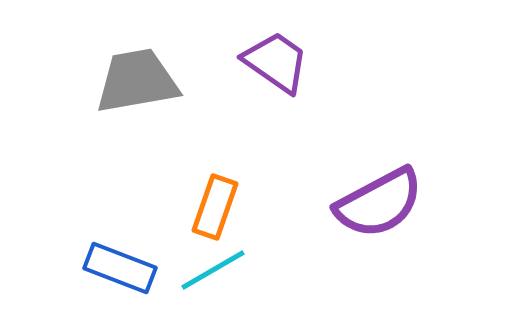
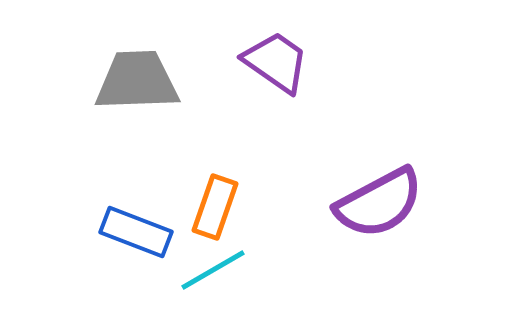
gray trapezoid: rotated 8 degrees clockwise
blue rectangle: moved 16 px right, 36 px up
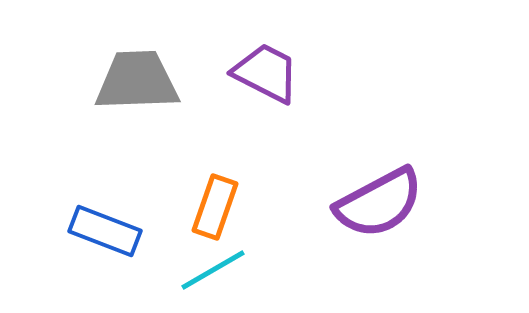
purple trapezoid: moved 10 px left, 11 px down; rotated 8 degrees counterclockwise
blue rectangle: moved 31 px left, 1 px up
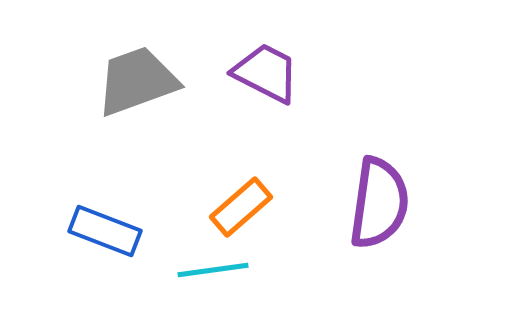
gray trapezoid: rotated 18 degrees counterclockwise
purple semicircle: rotated 54 degrees counterclockwise
orange rectangle: moved 26 px right; rotated 30 degrees clockwise
cyan line: rotated 22 degrees clockwise
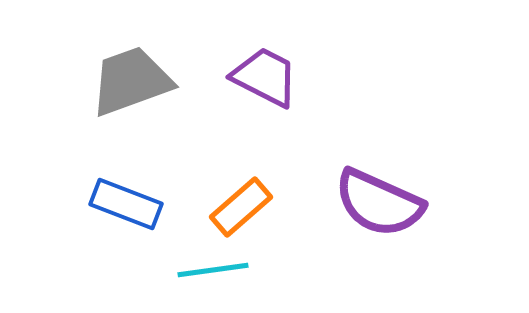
purple trapezoid: moved 1 px left, 4 px down
gray trapezoid: moved 6 px left
purple semicircle: rotated 106 degrees clockwise
blue rectangle: moved 21 px right, 27 px up
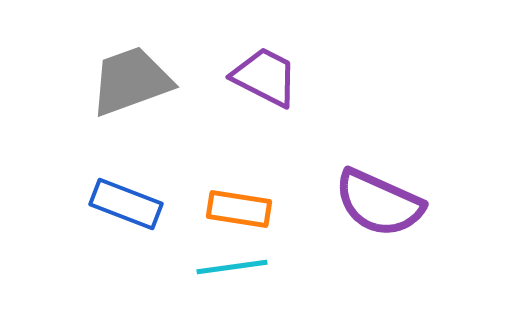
orange rectangle: moved 2 px left, 2 px down; rotated 50 degrees clockwise
cyan line: moved 19 px right, 3 px up
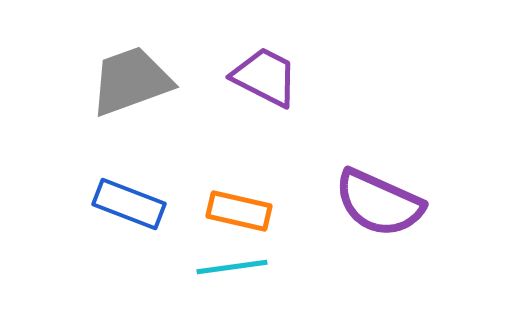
blue rectangle: moved 3 px right
orange rectangle: moved 2 px down; rotated 4 degrees clockwise
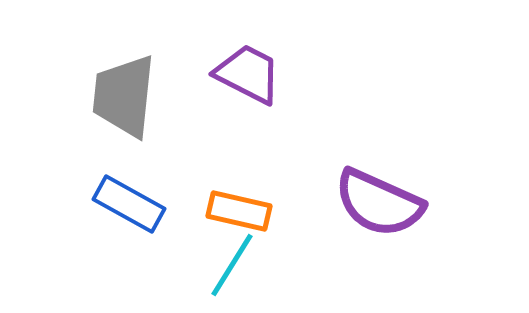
purple trapezoid: moved 17 px left, 3 px up
gray trapezoid: moved 7 px left, 15 px down; rotated 64 degrees counterclockwise
blue rectangle: rotated 8 degrees clockwise
cyan line: moved 2 px up; rotated 50 degrees counterclockwise
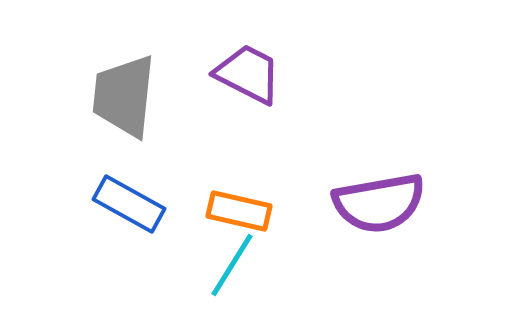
purple semicircle: rotated 34 degrees counterclockwise
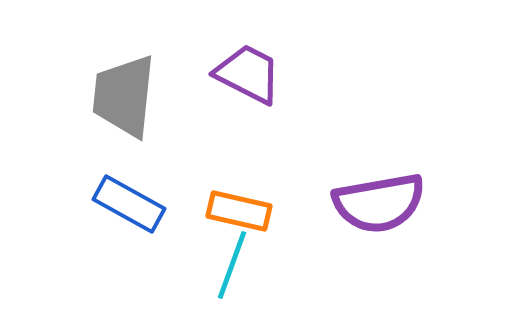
cyan line: rotated 12 degrees counterclockwise
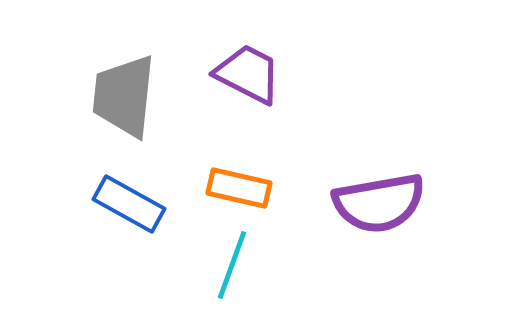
orange rectangle: moved 23 px up
